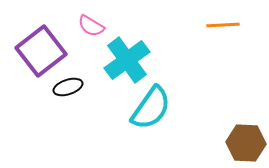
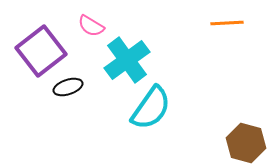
orange line: moved 4 px right, 2 px up
brown hexagon: rotated 12 degrees clockwise
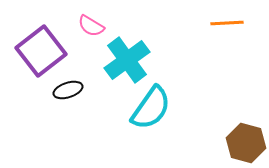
black ellipse: moved 3 px down
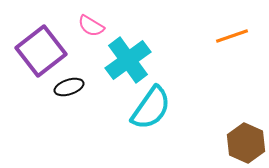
orange line: moved 5 px right, 13 px down; rotated 16 degrees counterclockwise
cyan cross: moved 1 px right
black ellipse: moved 1 px right, 3 px up
brown hexagon: rotated 9 degrees clockwise
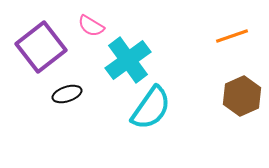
purple square: moved 4 px up
black ellipse: moved 2 px left, 7 px down
brown hexagon: moved 4 px left, 47 px up; rotated 12 degrees clockwise
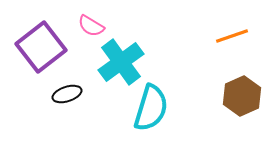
cyan cross: moved 7 px left, 2 px down
cyan semicircle: rotated 18 degrees counterclockwise
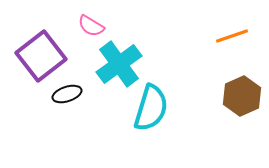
purple square: moved 9 px down
cyan cross: moved 2 px left, 2 px down
